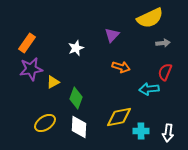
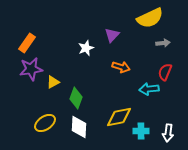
white star: moved 10 px right
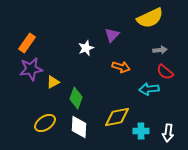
gray arrow: moved 3 px left, 7 px down
red semicircle: rotated 72 degrees counterclockwise
yellow diamond: moved 2 px left
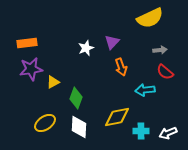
purple triangle: moved 7 px down
orange rectangle: rotated 48 degrees clockwise
orange arrow: rotated 54 degrees clockwise
cyan arrow: moved 4 px left, 1 px down
white arrow: rotated 60 degrees clockwise
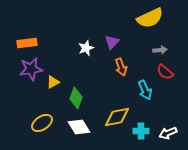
cyan arrow: rotated 108 degrees counterclockwise
yellow ellipse: moved 3 px left
white diamond: rotated 35 degrees counterclockwise
